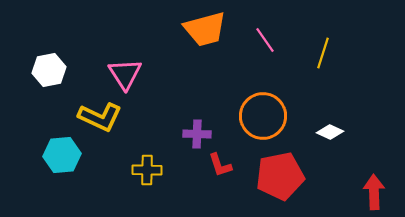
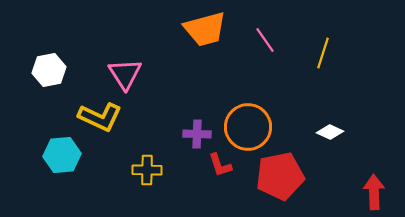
orange circle: moved 15 px left, 11 px down
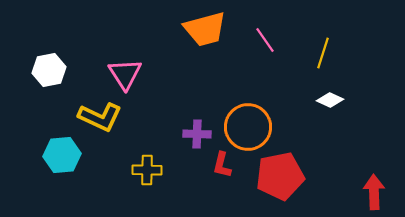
white diamond: moved 32 px up
red L-shape: moved 2 px right; rotated 32 degrees clockwise
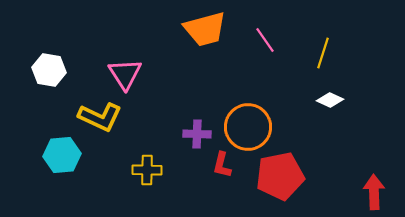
white hexagon: rotated 20 degrees clockwise
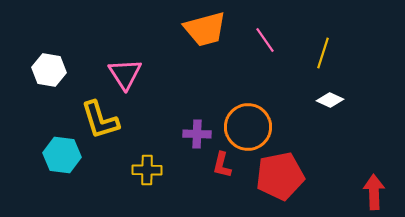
yellow L-shape: moved 3 px down; rotated 48 degrees clockwise
cyan hexagon: rotated 12 degrees clockwise
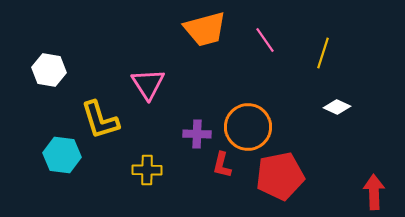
pink triangle: moved 23 px right, 10 px down
white diamond: moved 7 px right, 7 px down
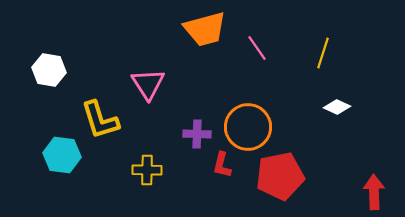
pink line: moved 8 px left, 8 px down
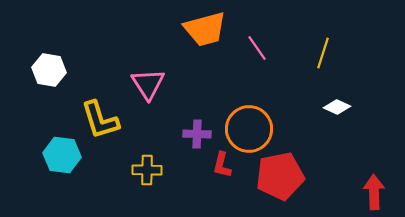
orange circle: moved 1 px right, 2 px down
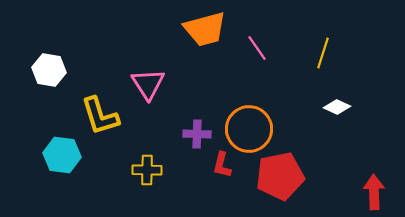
yellow L-shape: moved 4 px up
